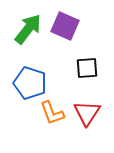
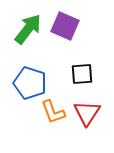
black square: moved 5 px left, 6 px down
orange L-shape: moved 1 px right, 1 px up
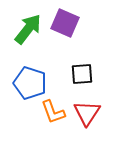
purple square: moved 3 px up
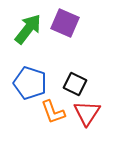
black square: moved 7 px left, 10 px down; rotated 30 degrees clockwise
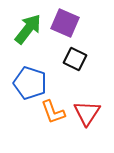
black square: moved 25 px up
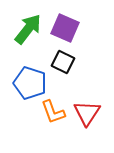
purple square: moved 5 px down
black square: moved 12 px left, 3 px down
